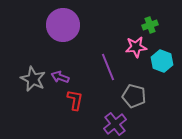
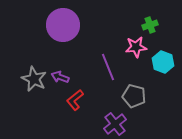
cyan hexagon: moved 1 px right, 1 px down
gray star: moved 1 px right
red L-shape: rotated 140 degrees counterclockwise
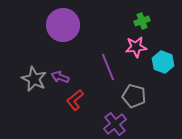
green cross: moved 8 px left, 4 px up
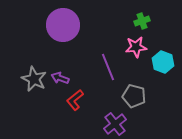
purple arrow: moved 1 px down
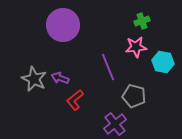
cyan hexagon: rotated 10 degrees counterclockwise
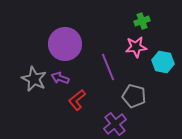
purple circle: moved 2 px right, 19 px down
red L-shape: moved 2 px right
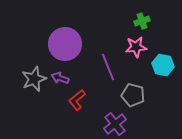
cyan hexagon: moved 3 px down
gray star: rotated 25 degrees clockwise
gray pentagon: moved 1 px left, 1 px up
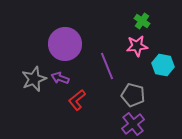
green cross: rotated 35 degrees counterclockwise
pink star: moved 1 px right, 1 px up
purple line: moved 1 px left, 1 px up
purple cross: moved 18 px right
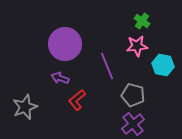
gray star: moved 9 px left, 28 px down
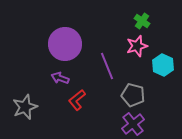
pink star: rotated 10 degrees counterclockwise
cyan hexagon: rotated 15 degrees clockwise
